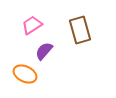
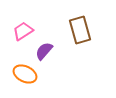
pink trapezoid: moved 9 px left, 6 px down
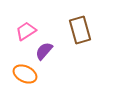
pink trapezoid: moved 3 px right
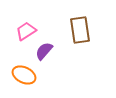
brown rectangle: rotated 8 degrees clockwise
orange ellipse: moved 1 px left, 1 px down
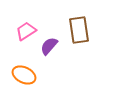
brown rectangle: moved 1 px left
purple semicircle: moved 5 px right, 5 px up
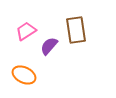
brown rectangle: moved 3 px left
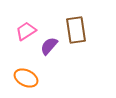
orange ellipse: moved 2 px right, 3 px down
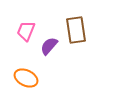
pink trapezoid: rotated 35 degrees counterclockwise
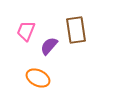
orange ellipse: moved 12 px right
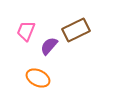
brown rectangle: rotated 72 degrees clockwise
